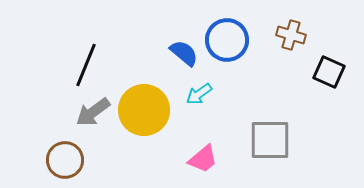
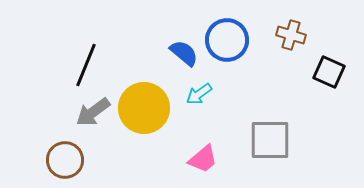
yellow circle: moved 2 px up
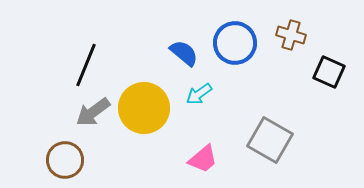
blue circle: moved 8 px right, 3 px down
gray square: rotated 30 degrees clockwise
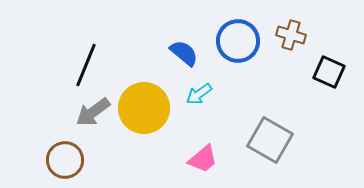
blue circle: moved 3 px right, 2 px up
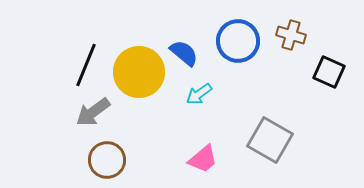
yellow circle: moved 5 px left, 36 px up
brown circle: moved 42 px right
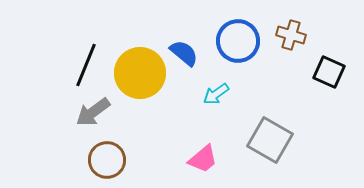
yellow circle: moved 1 px right, 1 px down
cyan arrow: moved 17 px right
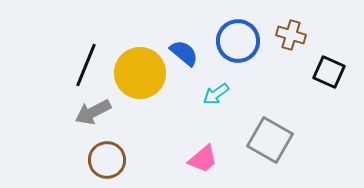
gray arrow: rotated 9 degrees clockwise
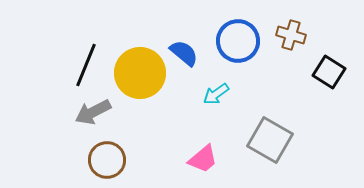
black square: rotated 8 degrees clockwise
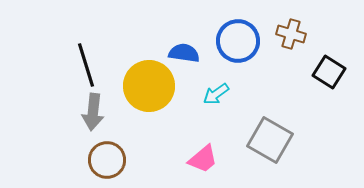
brown cross: moved 1 px up
blue semicircle: rotated 32 degrees counterclockwise
black line: rotated 39 degrees counterclockwise
yellow circle: moved 9 px right, 13 px down
gray arrow: rotated 57 degrees counterclockwise
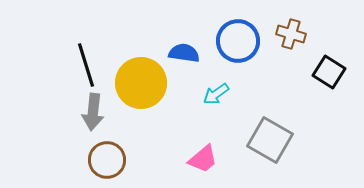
yellow circle: moved 8 px left, 3 px up
